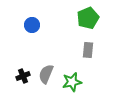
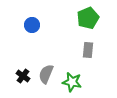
black cross: rotated 32 degrees counterclockwise
green star: rotated 24 degrees clockwise
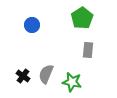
green pentagon: moved 6 px left; rotated 10 degrees counterclockwise
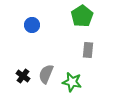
green pentagon: moved 2 px up
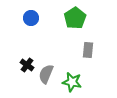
green pentagon: moved 7 px left, 2 px down
blue circle: moved 1 px left, 7 px up
black cross: moved 4 px right, 11 px up
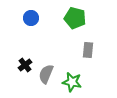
green pentagon: rotated 25 degrees counterclockwise
black cross: moved 2 px left; rotated 16 degrees clockwise
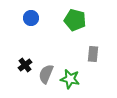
green pentagon: moved 2 px down
gray rectangle: moved 5 px right, 4 px down
green star: moved 2 px left, 3 px up
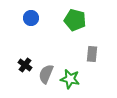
gray rectangle: moved 1 px left
black cross: rotated 16 degrees counterclockwise
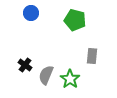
blue circle: moved 5 px up
gray rectangle: moved 2 px down
gray semicircle: moved 1 px down
green star: rotated 24 degrees clockwise
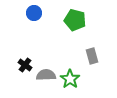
blue circle: moved 3 px right
gray rectangle: rotated 21 degrees counterclockwise
gray semicircle: rotated 66 degrees clockwise
